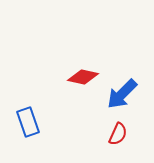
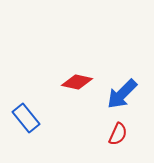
red diamond: moved 6 px left, 5 px down
blue rectangle: moved 2 px left, 4 px up; rotated 20 degrees counterclockwise
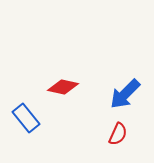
red diamond: moved 14 px left, 5 px down
blue arrow: moved 3 px right
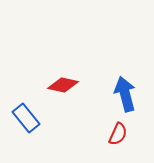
red diamond: moved 2 px up
blue arrow: rotated 120 degrees clockwise
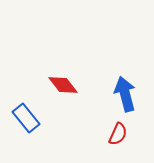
red diamond: rotated 40 degrees clockwise
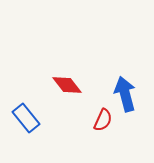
red diamond: moved 4 px right
red semicircle: moved 15 px left, 14 px up
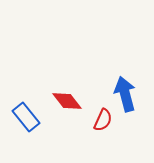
red diamond: moved 16 px down
blue rectangle: moved 1 px up
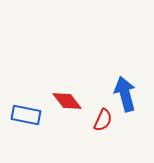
blue rectangle: moved 2 px up; rotated 40 degrees counterclockwise
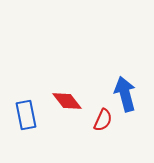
blue rectangle: rotated 68 degrees clockwise
